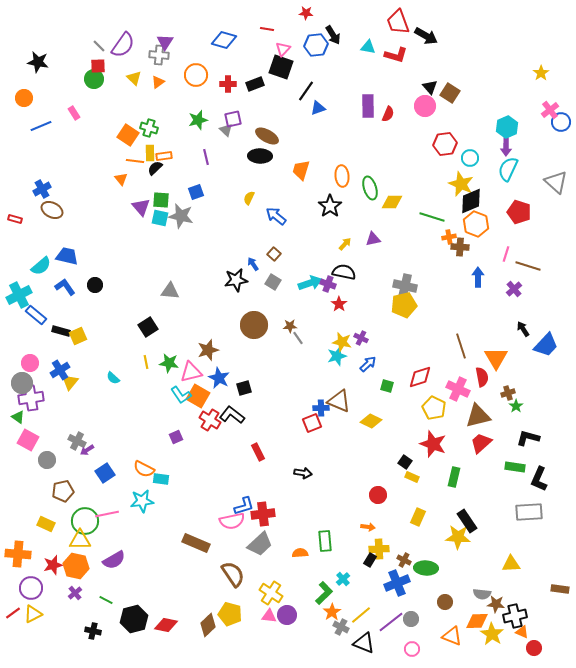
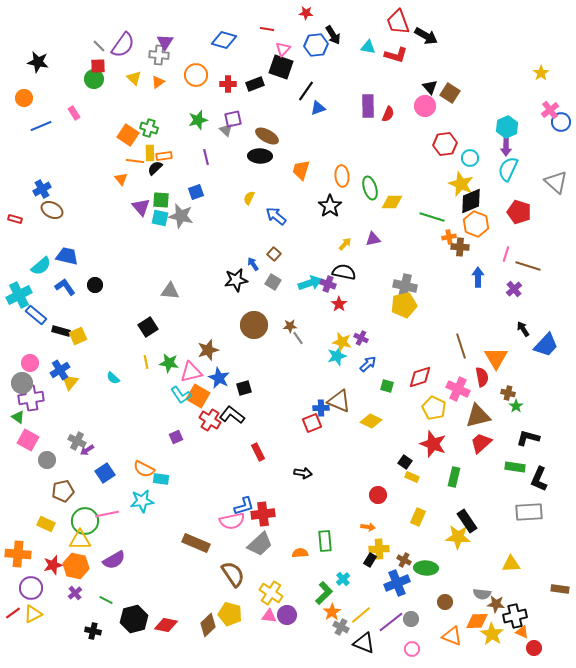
brown cross at (508, 393): rotated 32 degrees clockwise
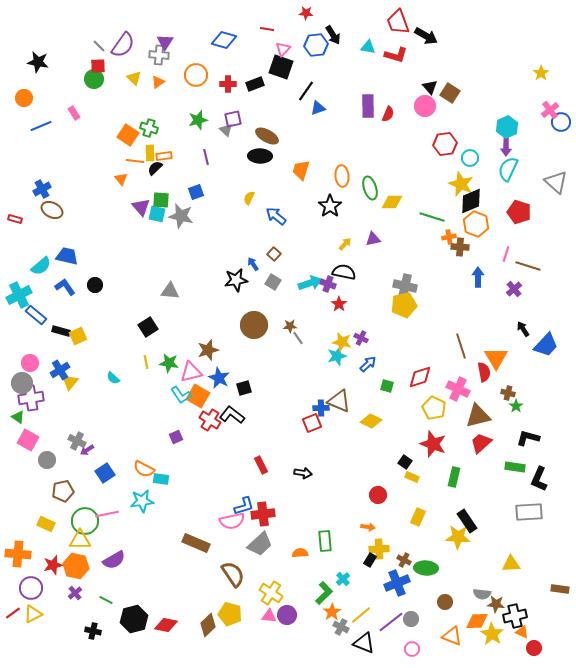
cyan square at (160, 218): moved 3 px left, 4 px up
red semicircle at (482, 377): moved 2 px right, 5 px up
red rectangle at (258, 452): moved 3 px right, 13 px down
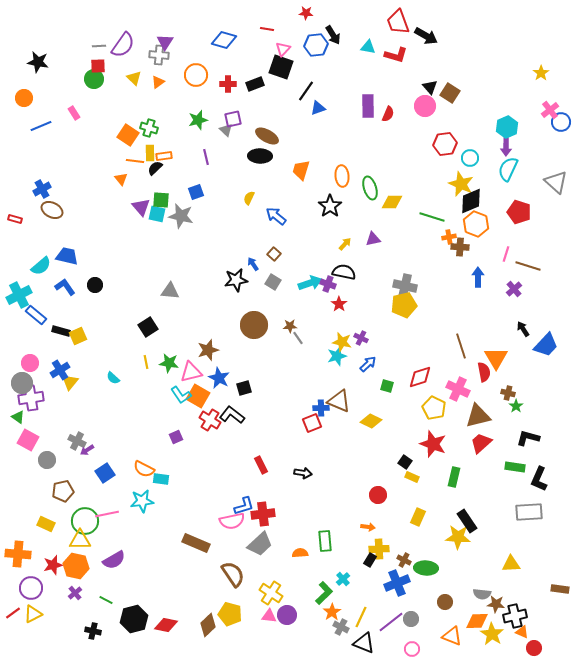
gray line at (99, 46): rotated 48 degrees counterclockwise
yellow line at (361, 615): moved 2 px down; rotated 25 degrees counterclockwise
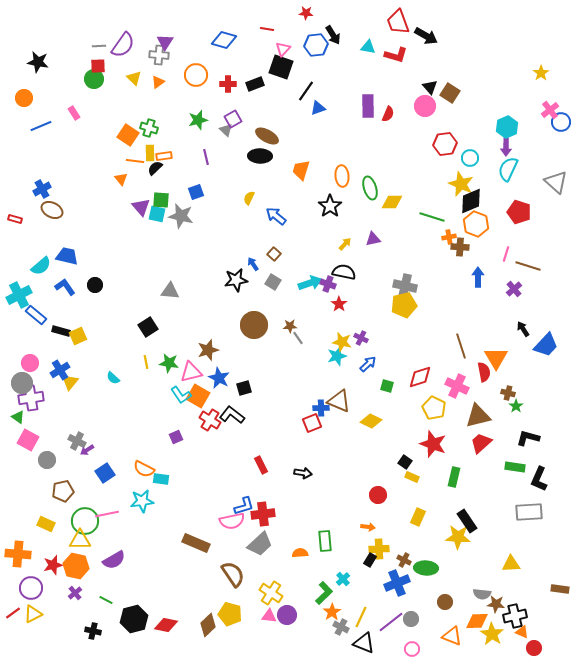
purple square at (233, 119): rotated 18 degrees counterclockwise
pink cross at (458, 389): moved 1 px left, 3 px up
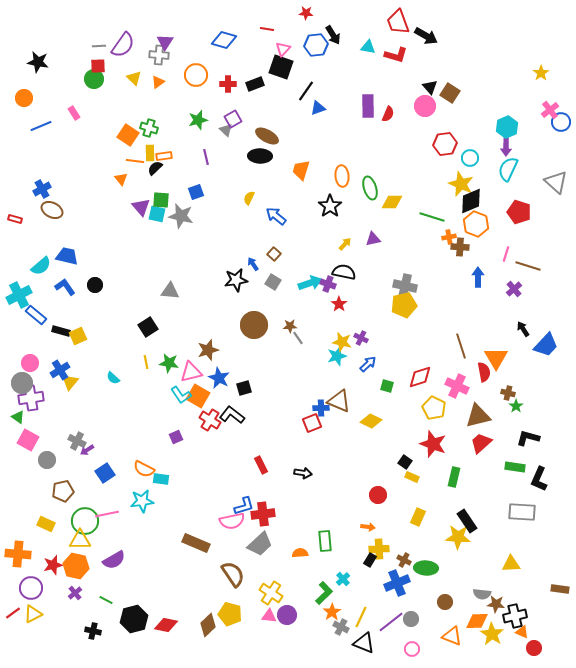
gray rectangle at (529, 512): moved 7 px left; rotated 8 degrees clockwise
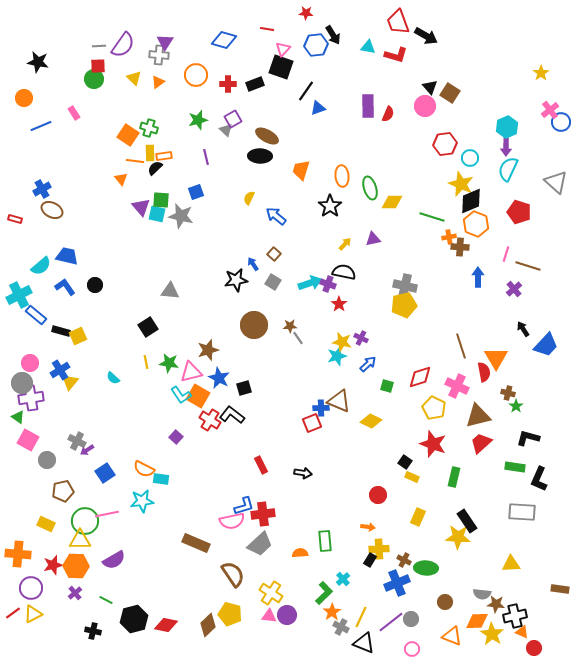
purple square at (176, 437): rotated 24 degrees counterclockwise
orange hexagon at (76, 566): rotated 10 degrees counterclockwise
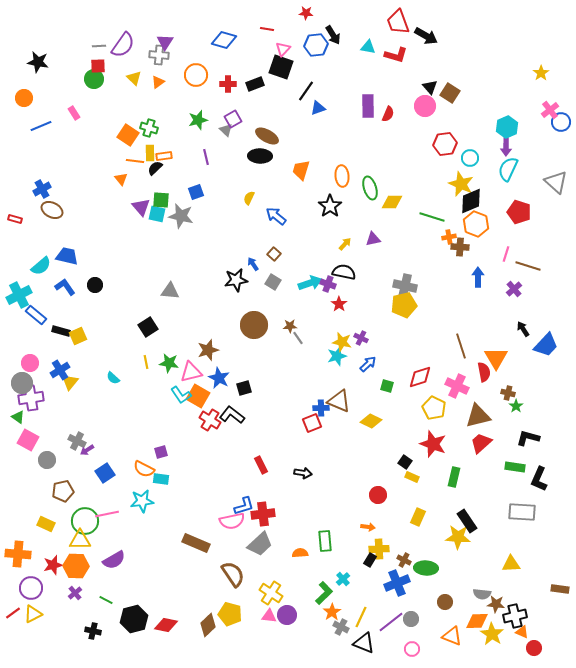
purple square at (176, 437): moved 15 px left, 15 px down; rotated 32 degrees clockwise
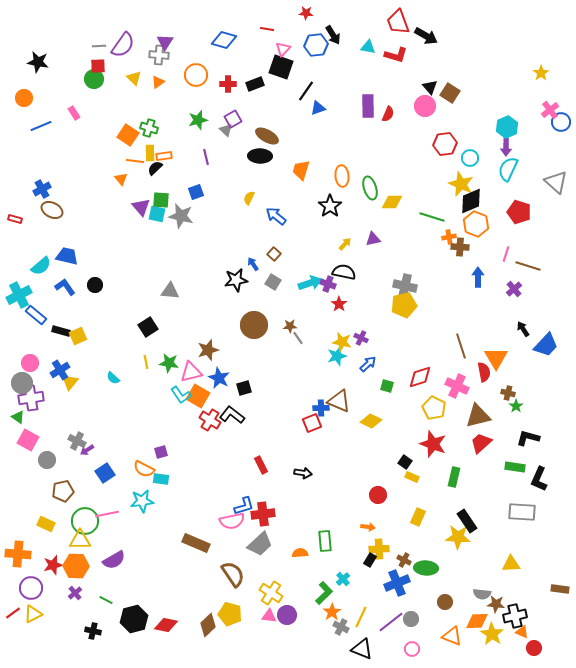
black triangle at (364, 643): moved 2 px left, 6 px down
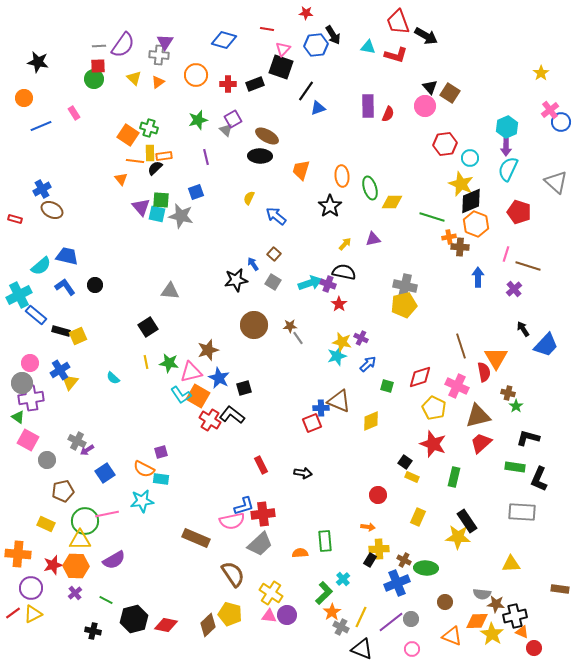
yellow diamond at (371, 421): rotated 50 degrees counterclockwise
brown rectangle at (196, 543): moved 5 px up
